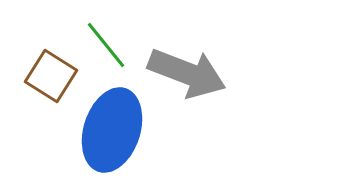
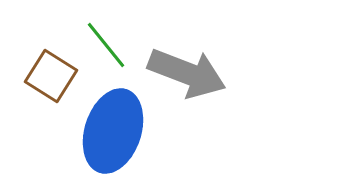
blue ellipse: moved 1 px right, 1 px down
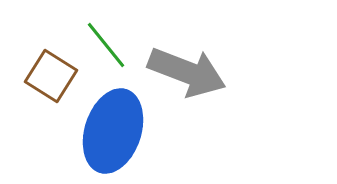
gray arrow: moved 1 px up
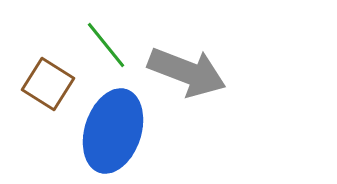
brown square: moved 3 px left, 8 px down
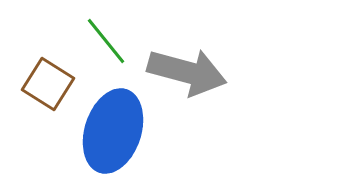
green line: moved 4 px up
gray arrow: rotated 6 degrees counterclockwise
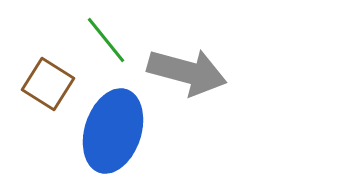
green line: moved 1 px up
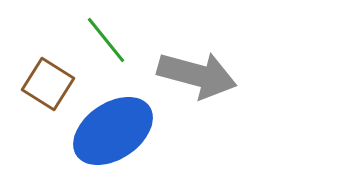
gray arrow: moved 10 px right, 3 px down
blue ellipse: rotated 38 degrees clockwise
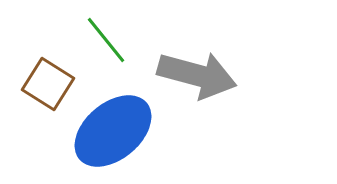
blue ellipse: rotated 6 degrees counterclockwise
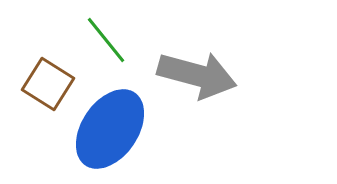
blue ellipse: moved 3 px left, 2 px up; rotated 16 degrees counterclockwise
